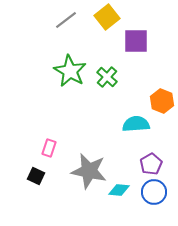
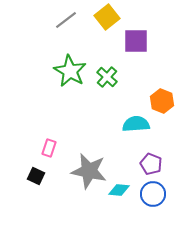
purple pentagon: rotated 20 degrees counterclockwise
blue circle: moved 1 px left, 2 px down
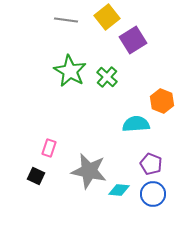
gray line: rotated 45 degrees clockwise
purple square: moved 3 px left, 1 px up; rotated 32 degrees counterclockwise
